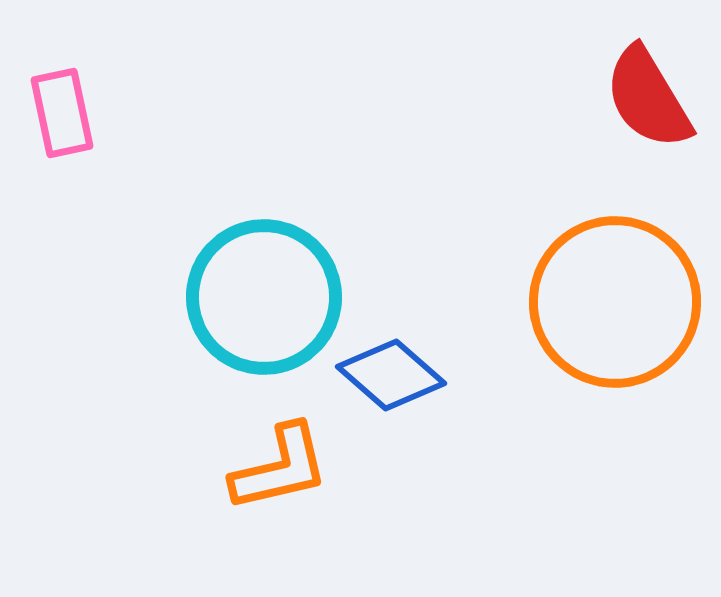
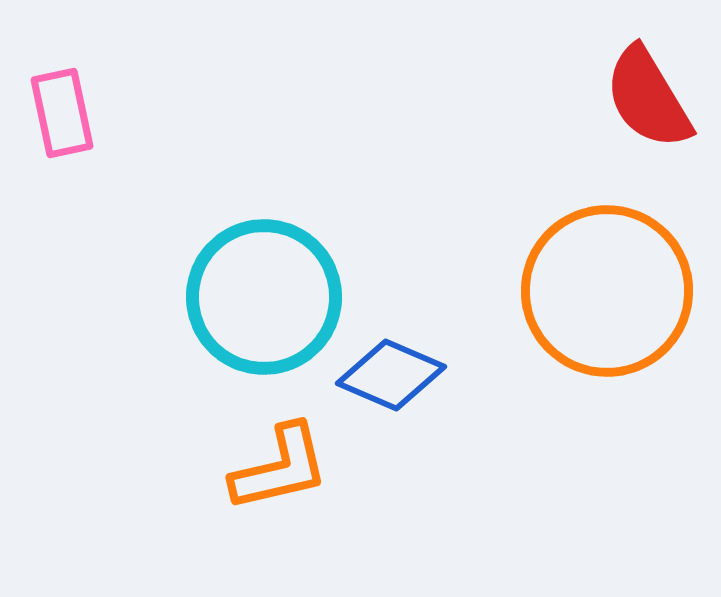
orange circle: moved 8 px left, 11 px up
blue diamond: rotated 18 degrees counterclockwise
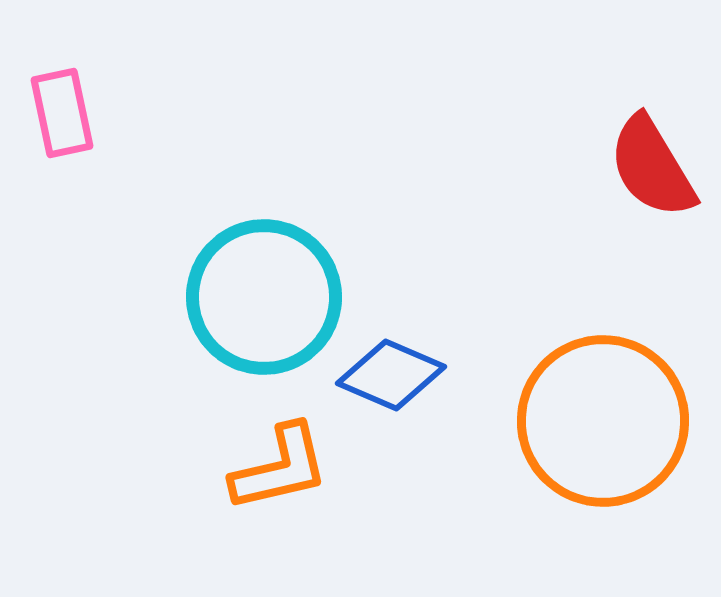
red semicircle: moved 4 px right, 69 px down
orange circle: moved 4 px left, 130 px down
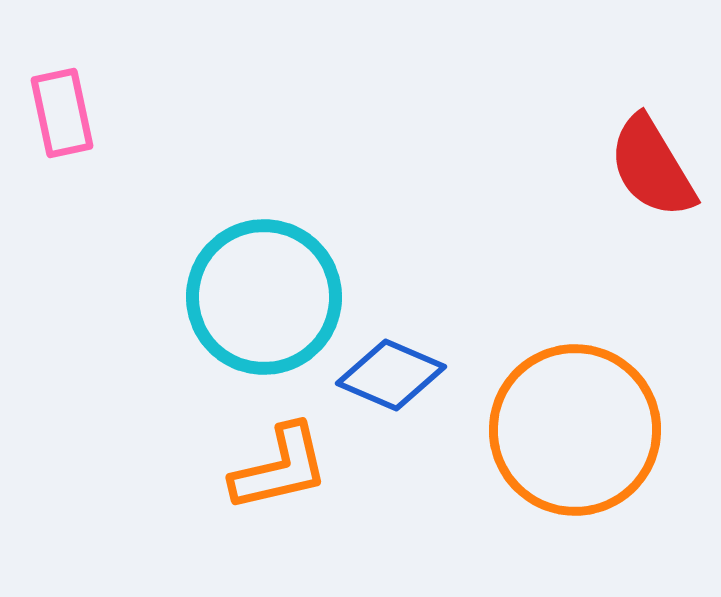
orange circle: moved 28 px left, 9 px down
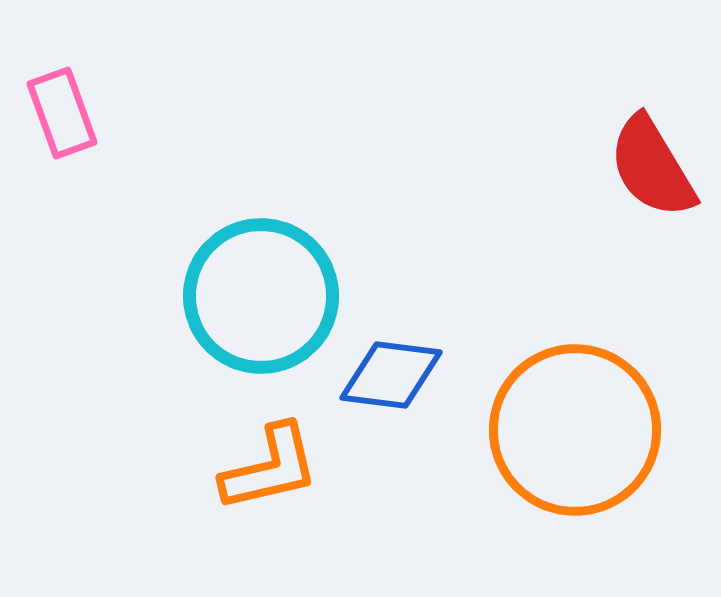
pink rectangle: rotated 8 degrees counterclockwise
cyan circle: moved 3 px left, 1 px up
blue diamond: rotated 16 degrees counterclockwise
orange L-shape: moved 10 px left
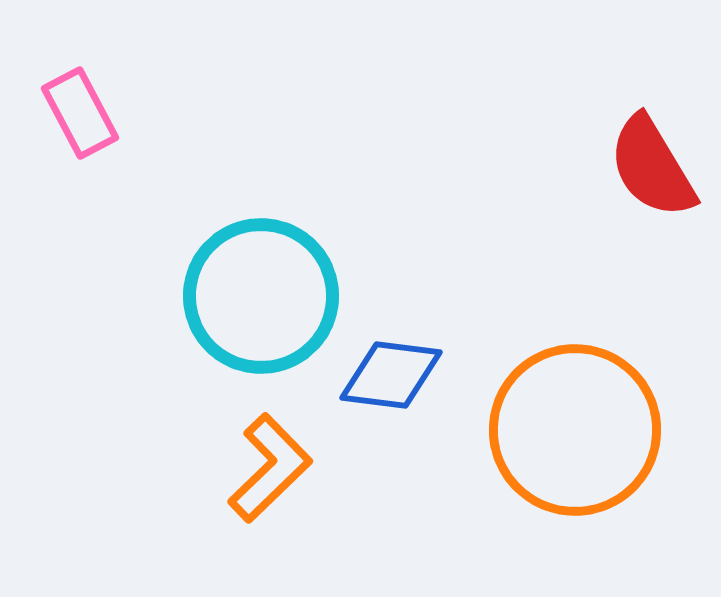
pink rectangle: moved 18 px right; rotated 8 degrees counterclockwise
orange L-shape: rotated 31 degrees counterclockwise
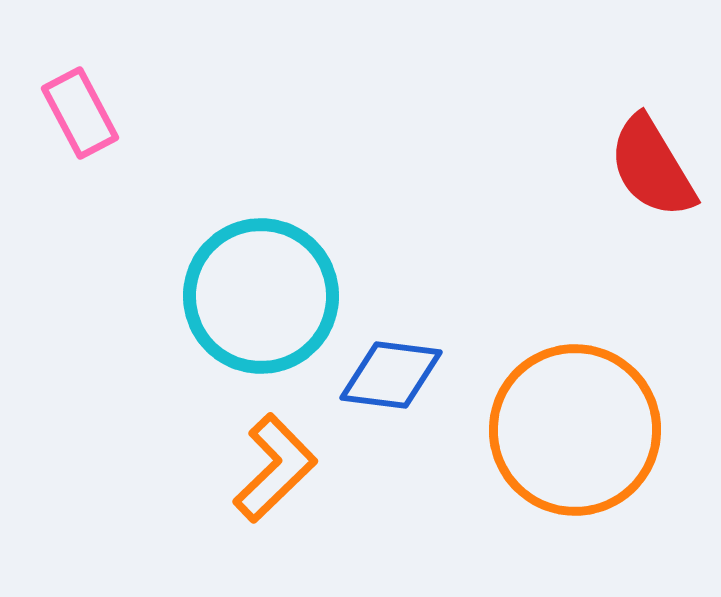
orange L-shape: moved 5 px right
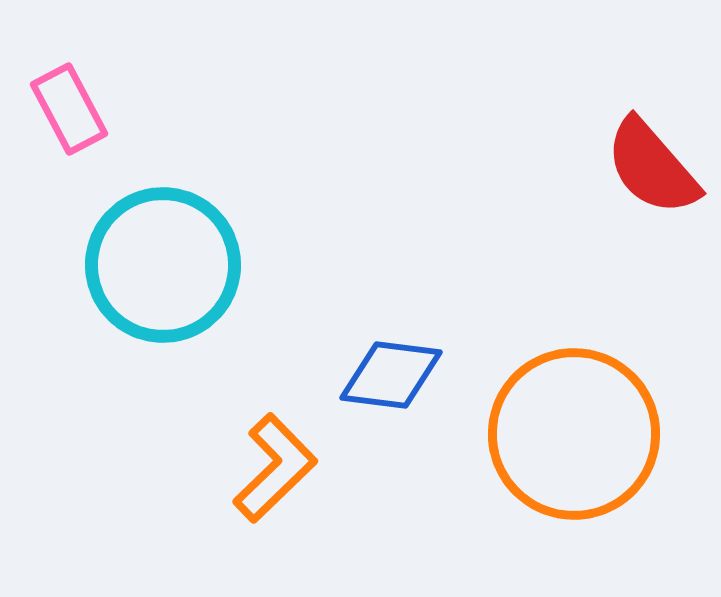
pink rectangle: moved 11 px left, 4 px up
red semicircle: rotated 10 degrees counterclockwise
cyan circle: moved 98 px left, 31 px up
orange circle: moved 1 px left, 4 px down
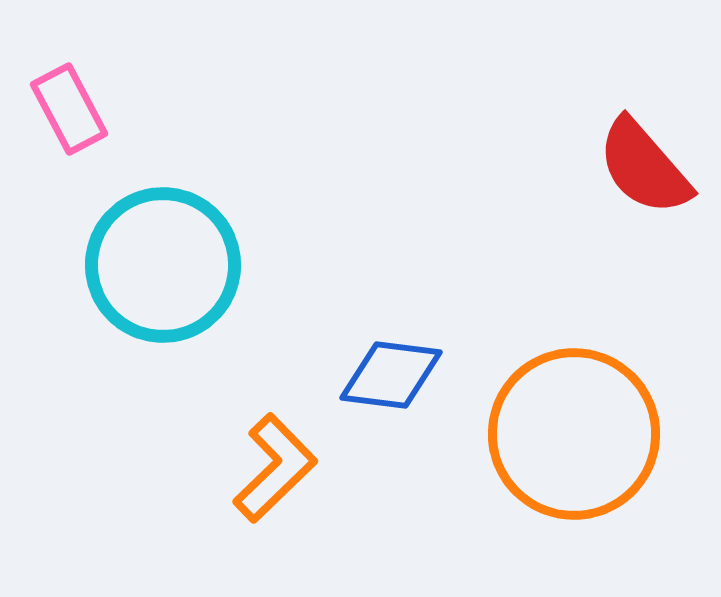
red semicircle: moved 8 px left
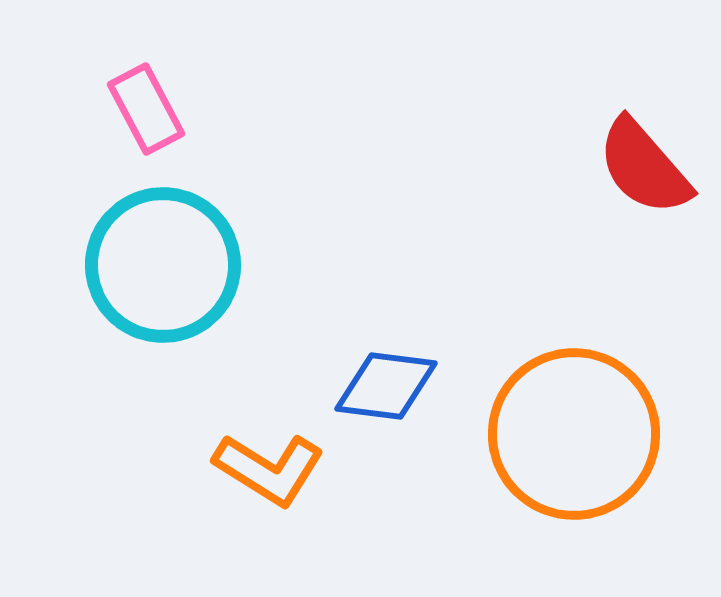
pink rectangle: moved 77 px right
blue diamond: moved 5 px left, 11 px down
orange L-shape: moved 6 px left, 1 px down; rotated 76 degrees clockwise
